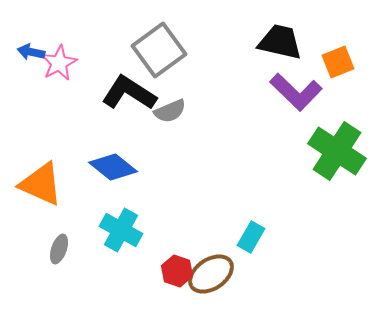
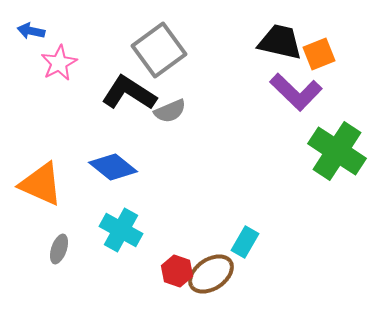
blue arrow: moved 21 px up
orange square: moved 19 px left, 8 px up
cyan rectangle: moved 6 px left, 5 px down
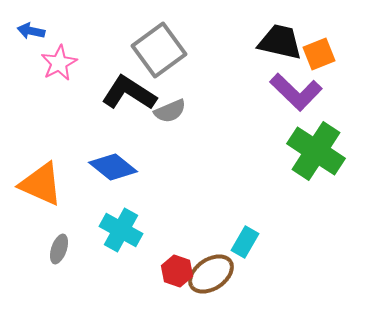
green cross: moved 21 px left
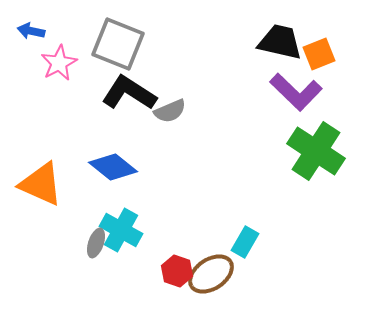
gray square: moved 41 px left, 6 px up; rotated 32 degrees counterclockwise
gray ellipse: moved 37 px right, 6 px up
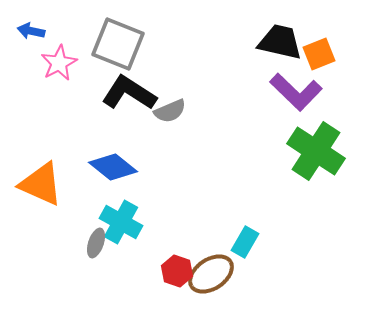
cyan cross: moved 8 px up
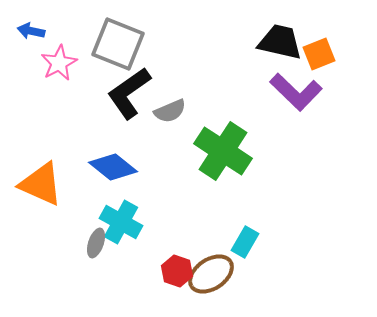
black L-shape: rotated 68 degrees counterclockwise
green cross: moved 93 px left
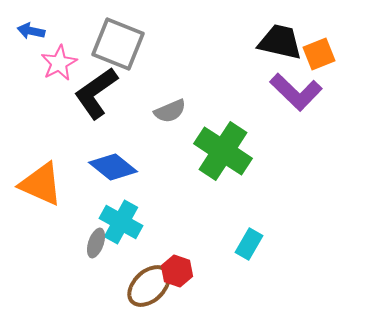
black L-shape: moved 33 px left
cyan rectangle: moved 4 px right, 2 px down
brown ellipse: moved 62 px left, 12 px down; rotated 9 degrees counterclockwise
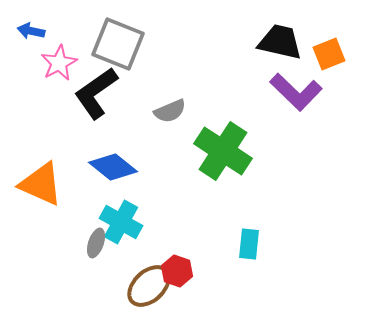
orange square: moved 10 px right
cyan rectangle: rotated 24 degrees counterclockwise
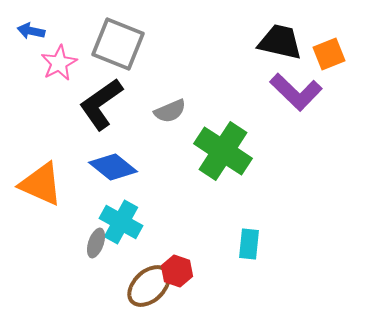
black L-shape: moved 5 px right, 11 px down
